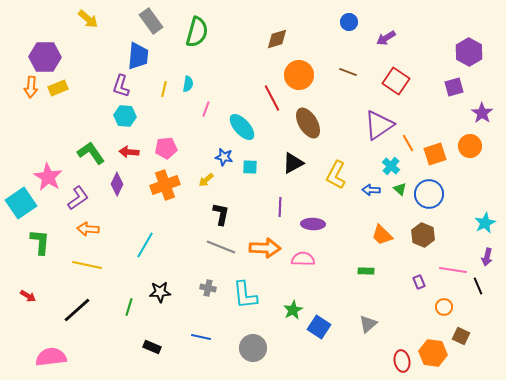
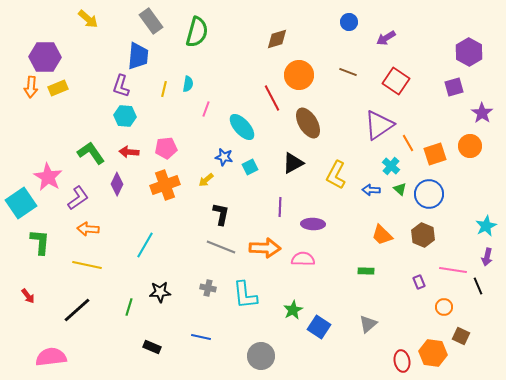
cyan square at (250, 167): rotated 28 degrees counterclockwise
cyan star at (485, 223): moved 1 px right, 3 px down
red arrow at (28, 296): rotated 21 degrees clockwise
gray circle at (253, 348): moved 8 px right, 8 px down
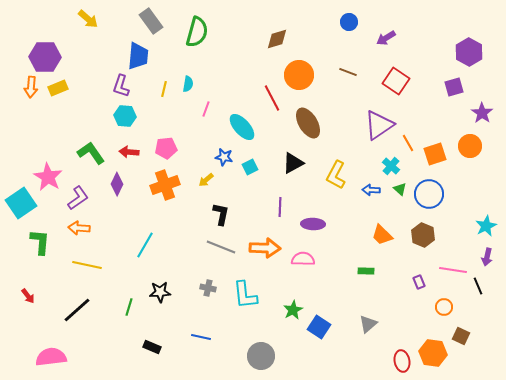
orange arrow at (88, 229): moved 9 px left, 1 px up
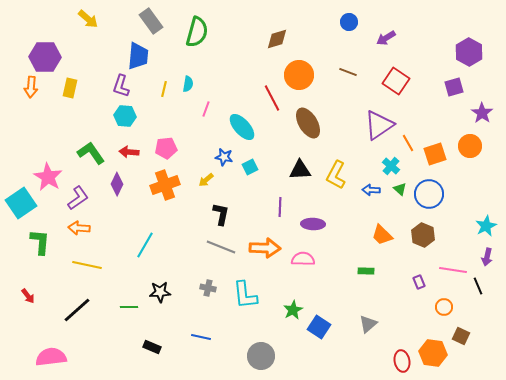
yellow rectangle at (58, 88): moved 12 px right; rotated 54 degrees counterclockwise
black triangle at (293, 163): moved 7 px right, 7 px down; rotated 25 degrees clockwise
green line at (129, 307): rotated 72 degrees clockwise
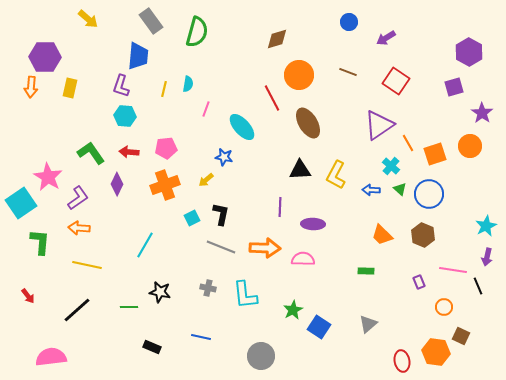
cyan square at (250, 167): moved 58 px left, 51 px down
black star at (160, 292): rotated 15 degrees clockwise
orange hexagon at (433, 353): moved 3 px right, 1 px up
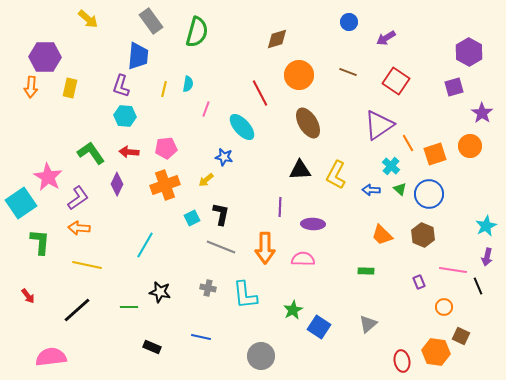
red line at (272, 98): moved 12 px left, 5 px up
orange arrow at (265, 248): rotated 88 degrees clockwise
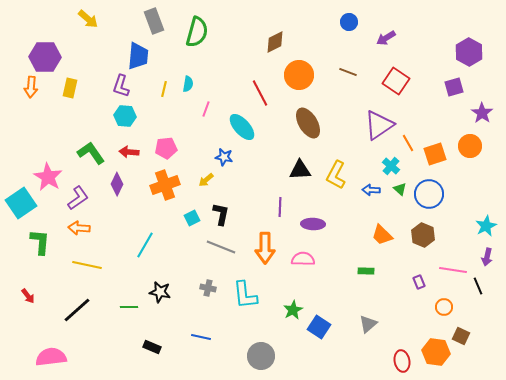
gray rectangle at (151, 21): moved 3 px right; rotated 15 degrees clockwise
brown diamond at (277, 39): moved 2 px left, 3 px down; rotated 10 degrees counterclockwise
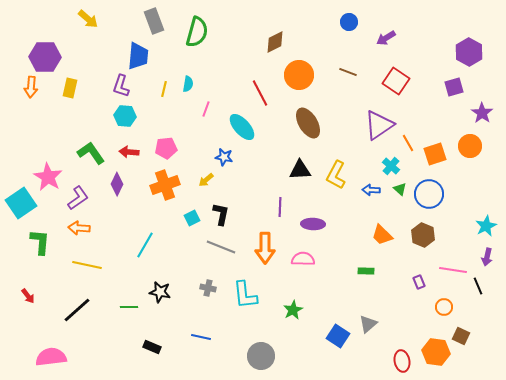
blue square at (319, 327): moved 19 px right, 9 px down
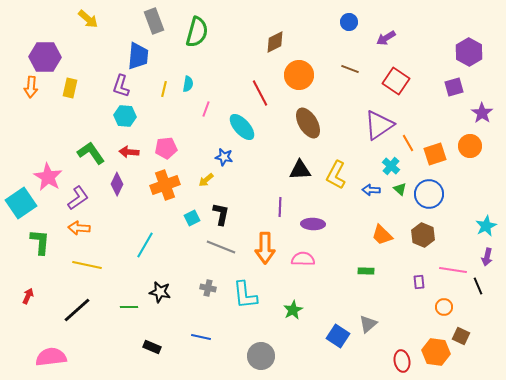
brown line at (348, 72): moved 2 px right, 3 px up
purple rectangle at (419, 282): rotated 16 degrees clockwise
red arrow at (28, 296): rotated 119 degrees counterclockwise
